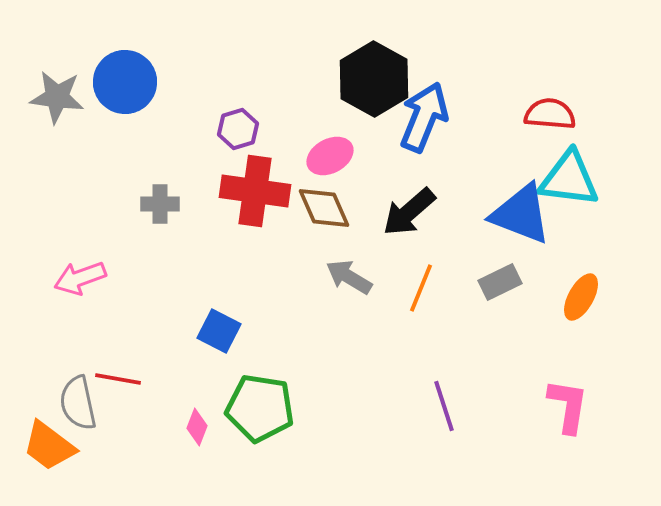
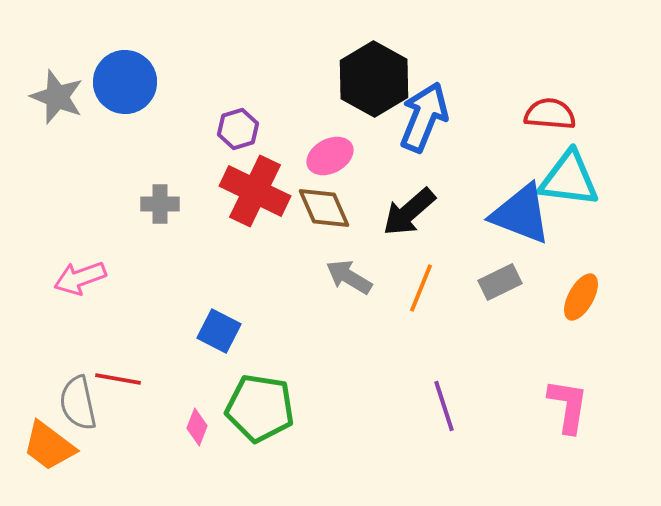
gray star: rotated 14 degrees clockwise
red cross: rotated 18 degrees clockwise
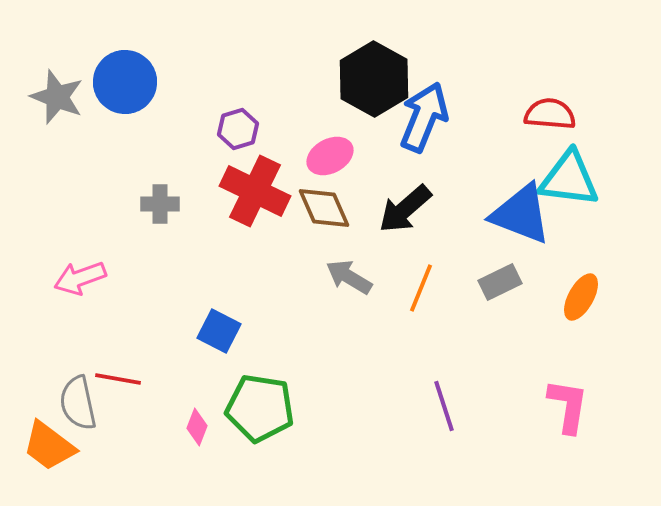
black arrow: moved 4 px left, 3 px up
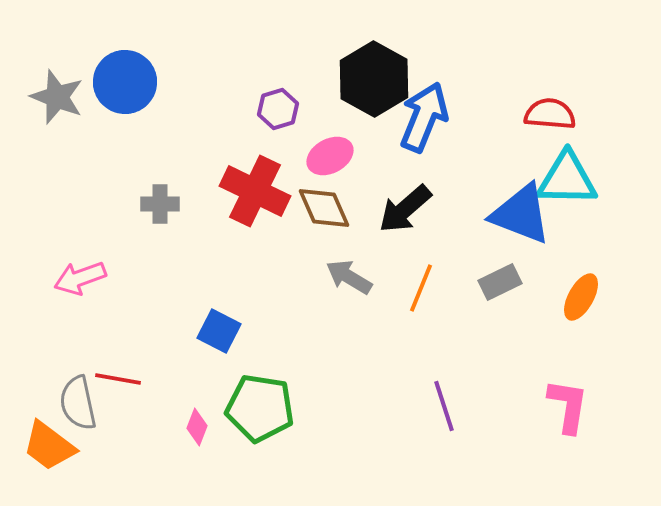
purple hexagon: moved 40 px right, 20 px up
cyan triangle: moved 2 px left; rotated 6 degrees counterclockwise
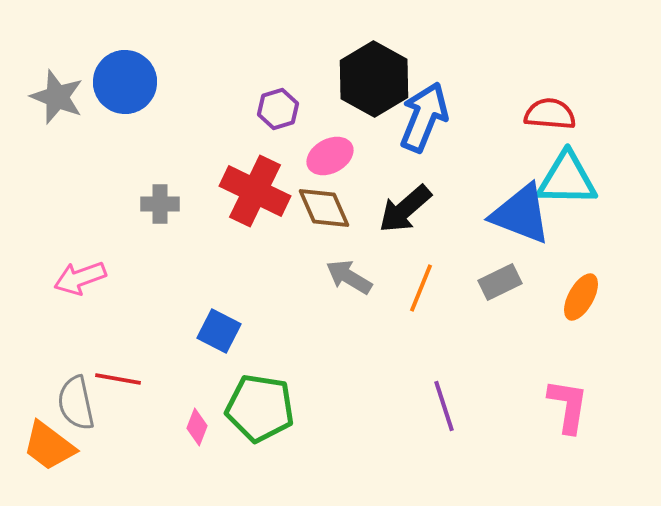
gray semicircle: moved 2 px left
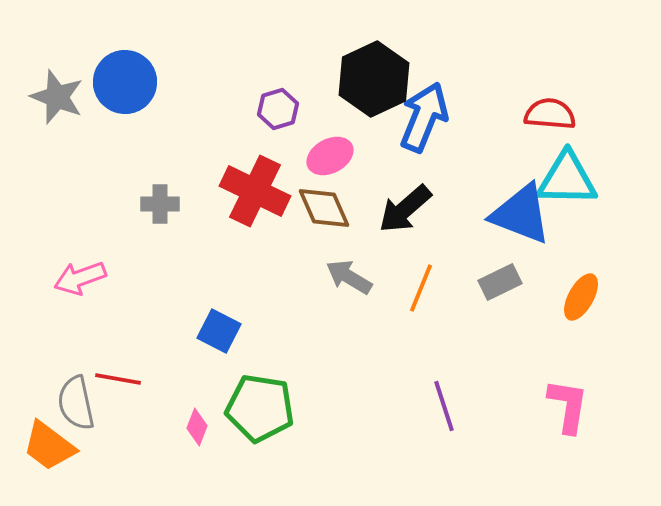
black hexagon: rotated 6 degrees clockwise
